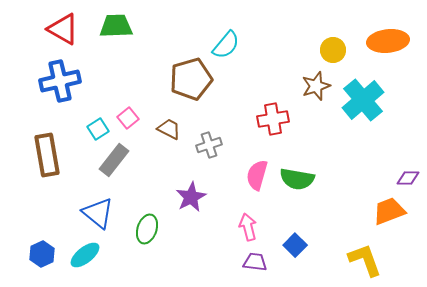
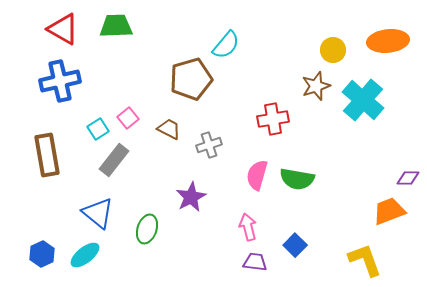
cyan cross: rotated 9 degrees counterclockwise
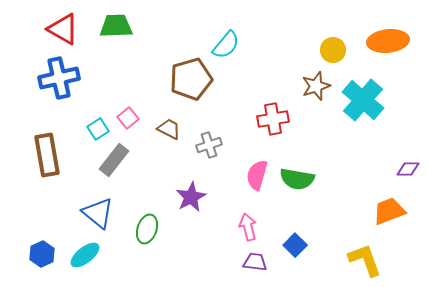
blue cross: moved 1 px left, 3 px up
purple diamond: moved 9 px up
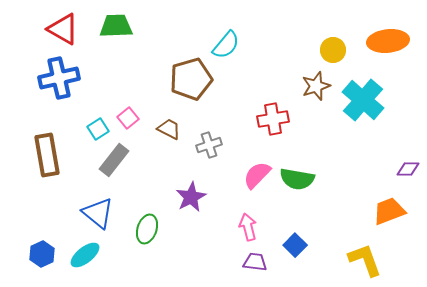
pink semicircle: rotated 28 degrees clockwise
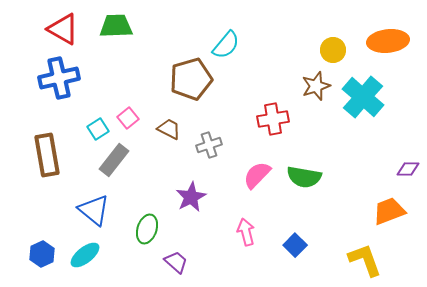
cyan cross: moved 3 px up
green semicircle: moved 7 px right, 2 px up
blue triangle: moved 4 px left, 3 px up
pink arrow: moved 2 px left, 5 px down
purple trapezoid: moved 79 px left; rotated 35 degrees clockwise
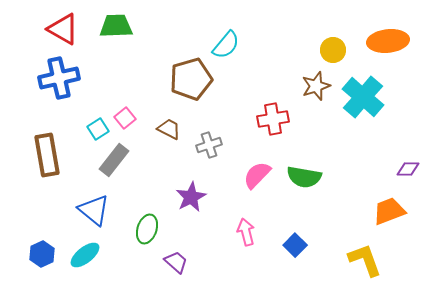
pink square: moved 3 px left
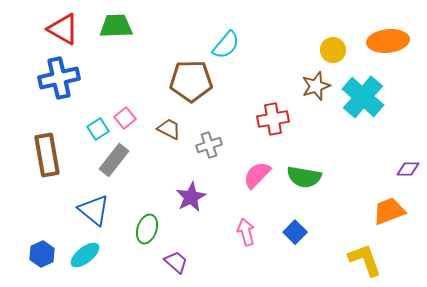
brown pentagon: moved 2 px down; rotated 15 degrees clockwise
blue square: moved 13 px up
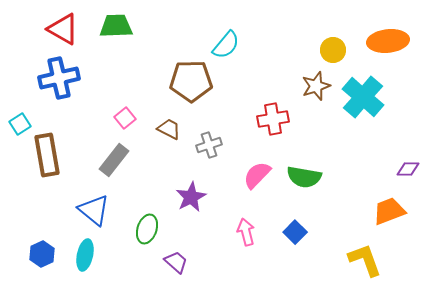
cyan square: moved 78 px left, 5 px up
cyan ellipse: rotated 40 degrees counterclockwise
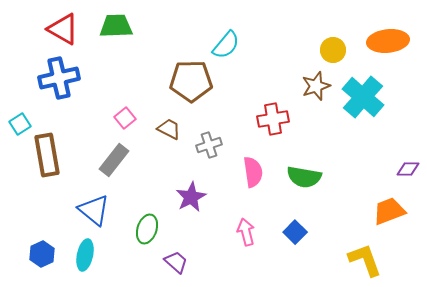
pink semicircle: moved 4 px left, 3 px up; rotated 128 degrees clockwise
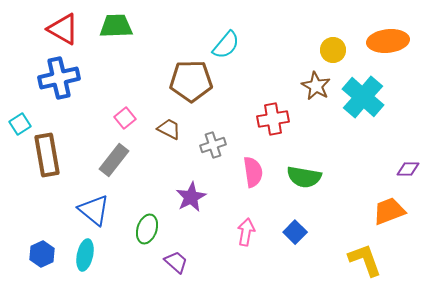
brown star: rotated 24 degrees counterclockwise
gray cross: moved 4 px right
pink arrow: rotated 24 degrees clockwise
